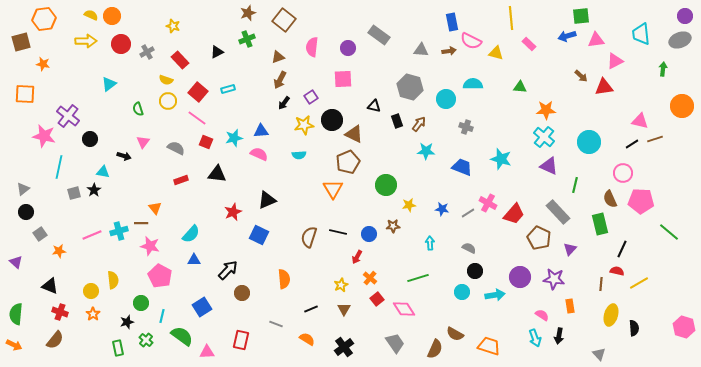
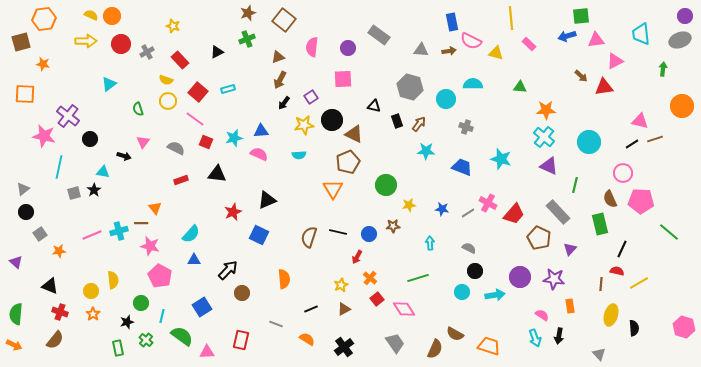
pink line at (197, 118): moved 2 px left, 1 px down
brown triangle at (344, 309): rotated 32 degrees clockwise
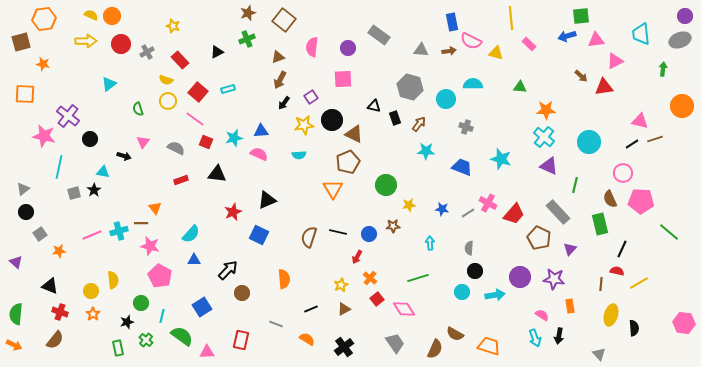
black rectangle at (397, 121): moved 2 px left, 3 px up
gray semicircle at (469, 248): rotated 112 degrees counterclockwise
pink hexagon at (684, 327): moved 4 px up; rotated 10 degrees counterclockwise
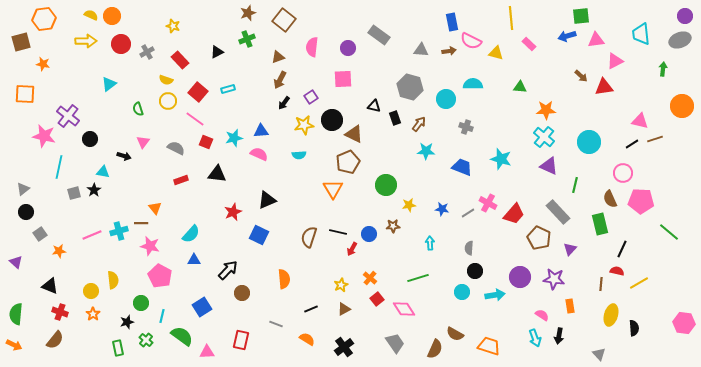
red arrow at (357, 257): moved 5 px left, 8 px up
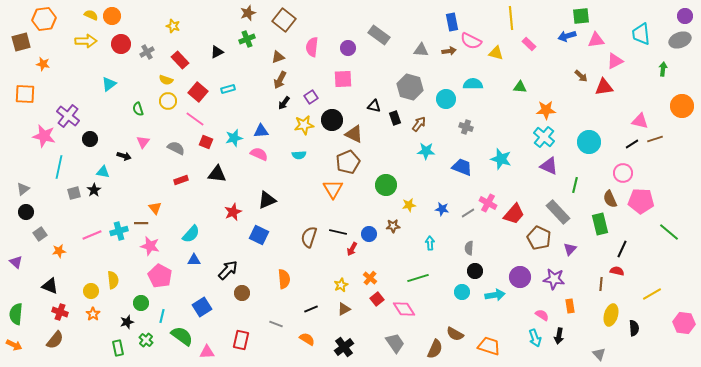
yellow line at (639, 283): moved 13 px right, 11 px down
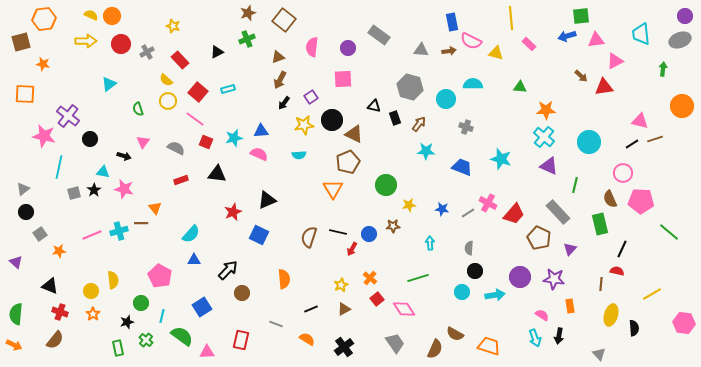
yellow semicircle at (166, 80): rotated 24 degrees clockwise
pink star at (150, 246): moved 26 px left, 57 px up
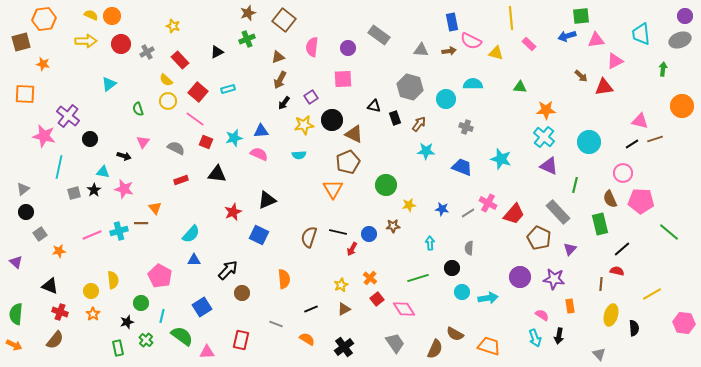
black line at (622, 249): rotated 24 degrees clockwise
black circle at (475, 271): moved 23 px left, 3 px up
cyan arrow at (495, 295): moved 7 px left, 3 px down
